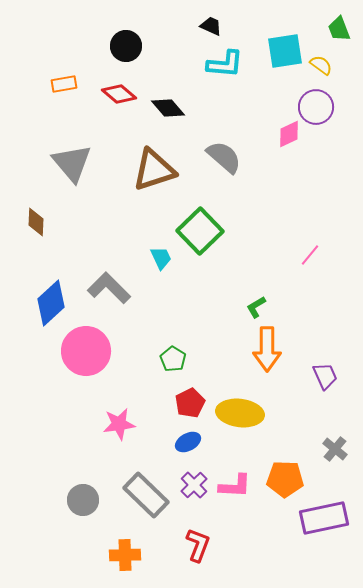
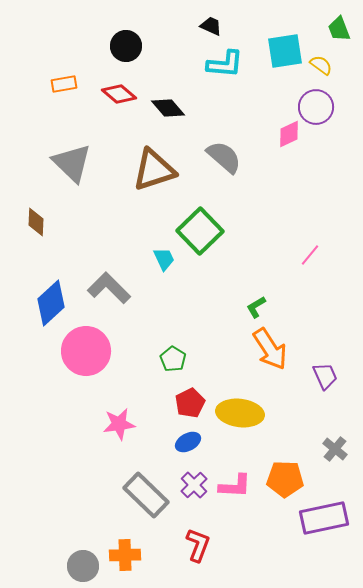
gray triangle: rotated 6 degrees counterclockwise
cyan trapezoid: moved 3 px right, 1 px down
orange arrow: moved 3 px right; rotated 33 degrees counterclockwise
gray circle: moved 66 px down
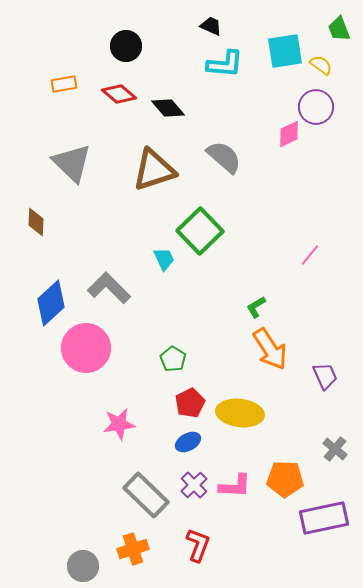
pink circle: moved 3 px up
orange cross: moved 8 px right, 6 px up; rotated 16 degrees counterclockwise
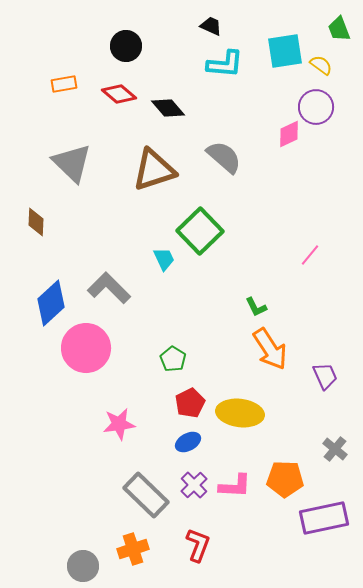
green L-shape: rotated 85 degrees counterclockwise
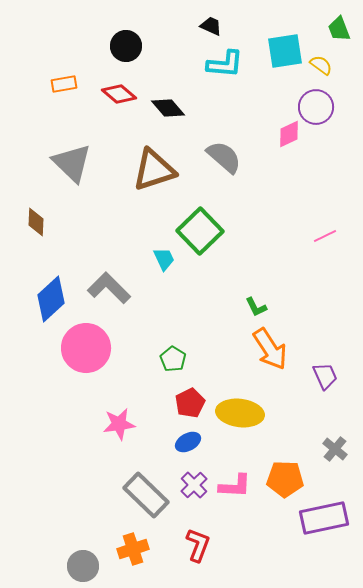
pink line: moved 15 px right, 19 px up; rotated 25 degrees clockwise
blue diamond: moved 4 px up
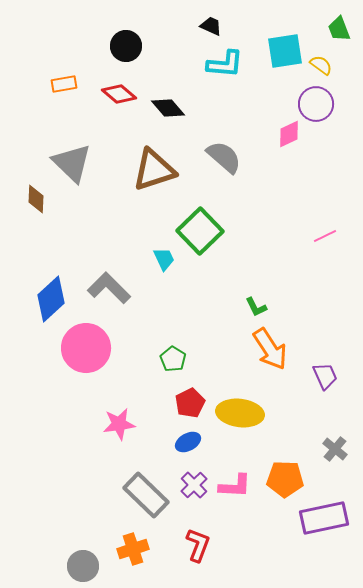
purple circle: moved 3 px up
brown diamond: moved 23 px up
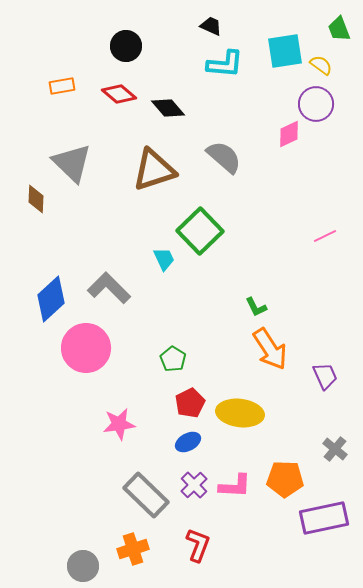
orange rectangle: moved 2 px left, 2 px down
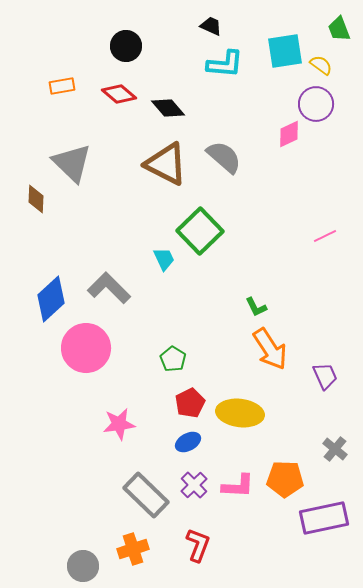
brown triangle: moved 12 px right, 6 px up; rotated 45 degrees clockwise
pink L-shape: moved 3 px right
